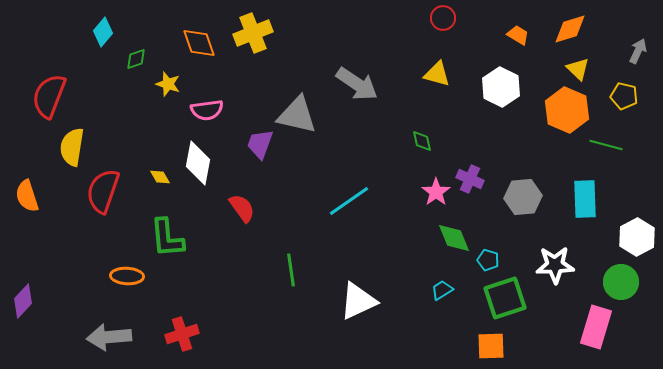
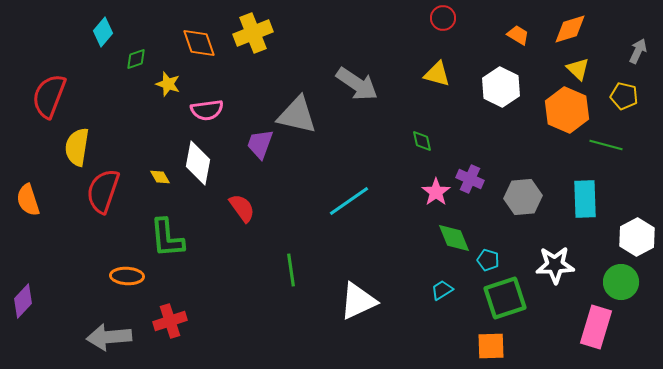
yellow semicircle at (72, 147): moved 5 px right
orange semicircle at (27, 196): moved 1 px right, 4 px down
red cross at (182, 334): moved 12 px left, 13 px up
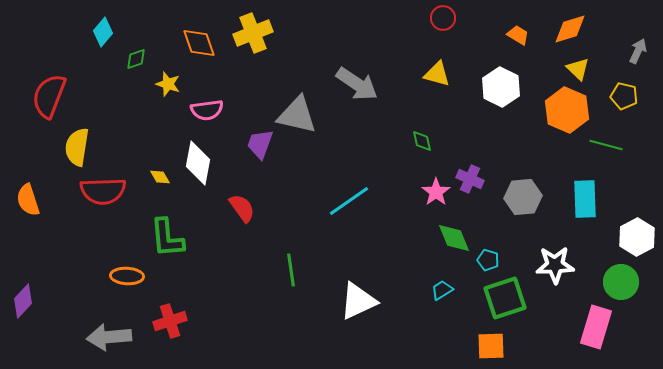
red semicircle at (103, 191): rotated 111 degrees counterclockwise
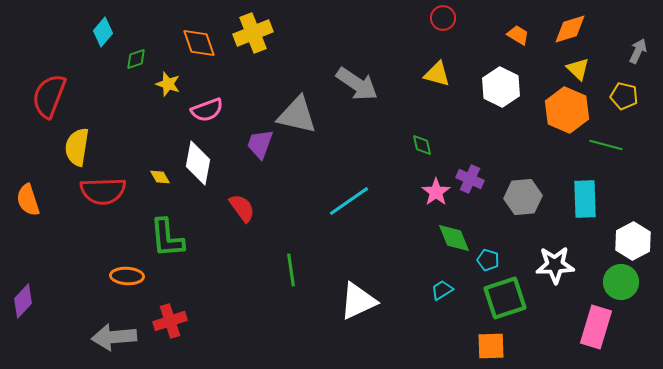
pink semicircle at (207, 110): rotated 12 degrees counterclockwise
green diamond at (422, 141): moved 4 px down
white hexagon at (637, 237): moved 4 px left, 4 px down
gray arrow at (109, 337): moved 5 px right
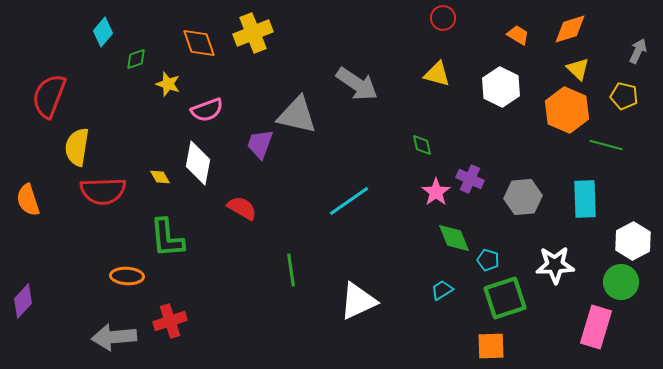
red semicircle at (242, 208): rotated 24 degrees counterclockwise
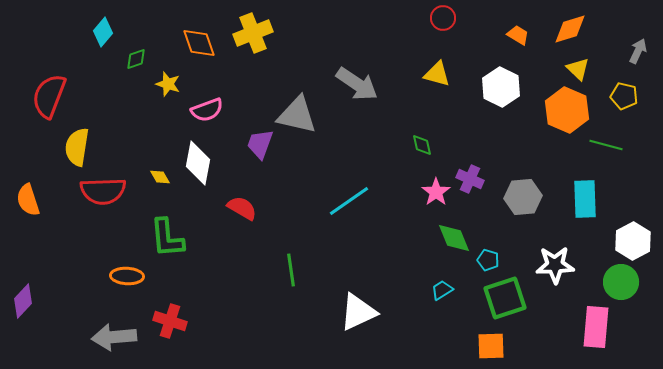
white triangle at (358, 301): moved 11 px down
red cross at (170, 321): rotated 36 degrees clockwise
pink rectangle at (596, 327): rotated 12 degrees counterclockwise
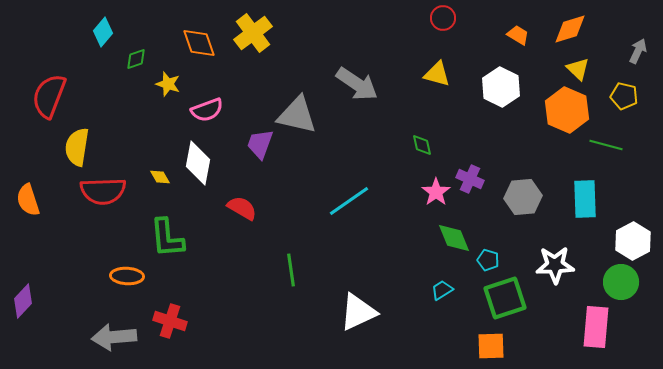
yellow cross at (253, 33): rotated 15 degrees counterclockwise
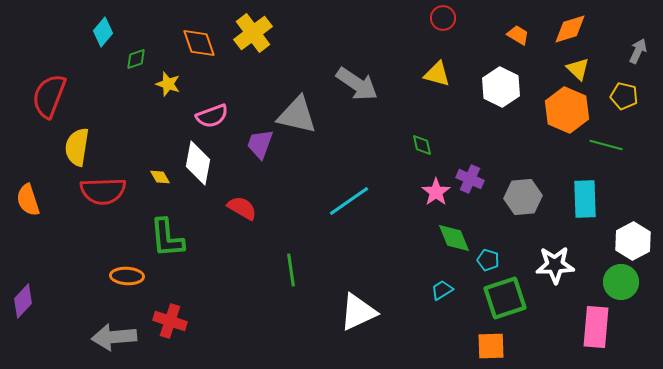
pink semicircle at (207, 110): moved 5 px right, 6 px down
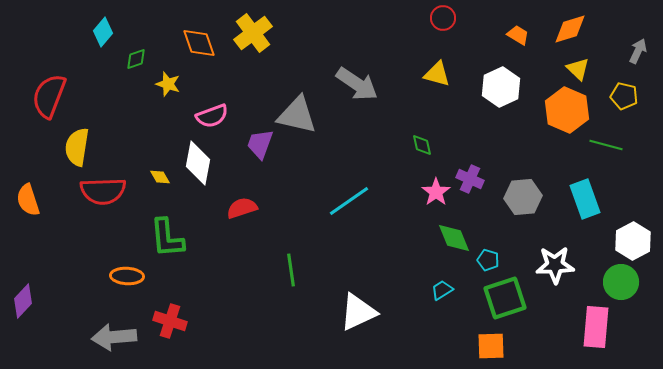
white hexagon at (501, 87): rotated 9 degrees clockwise
cyan rectangle at (585, 199): rotated 18 degrees counterclockwise
red semicircle at (242, 208): rotated 48 degrees counterclockwise
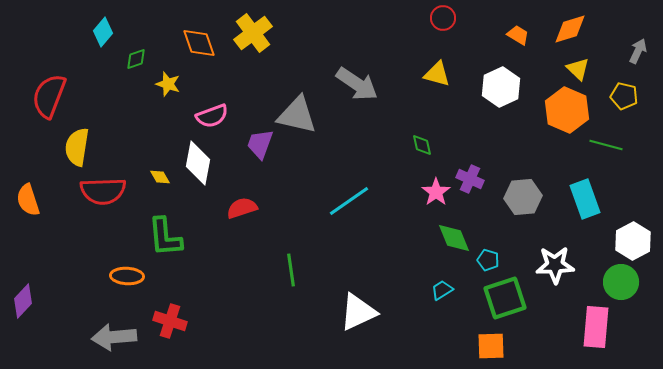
green L-shape at (167, 238): moved 2 px left, 1 px up
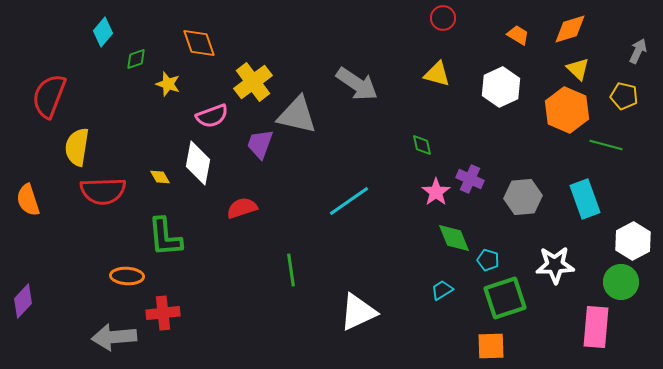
yellow cross at (253, 33): moved 49 px down
red cross at (170, 321): moved 7 px left, 8 px up; rotated 24 degrees counterclockwise
